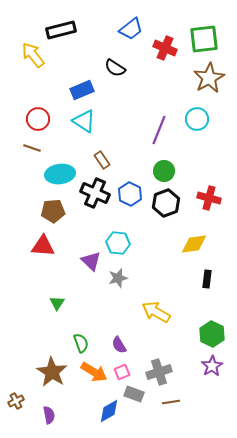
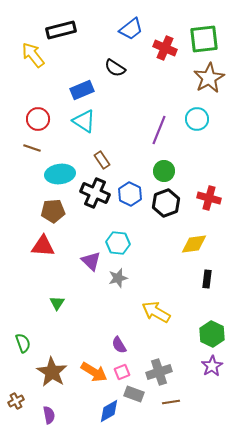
green semicircle at (81, 343): moved 58 px left
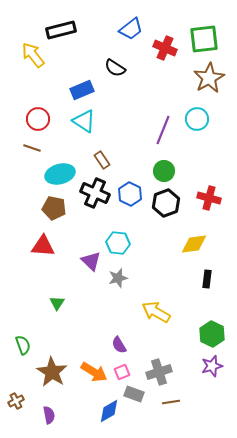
purple line at (159, 130): moved 4 px right
cyan ellipse at (60, 174): rotated 8 degrees counterclockwise
brown pentagon at (53, 211): moved 1 px right, 3 px up; rotated 15 degrees clockwise
green semicircle at (23, 343): moved 2 px down
purple star at (212, 366): rotated 15 degrees clockwise
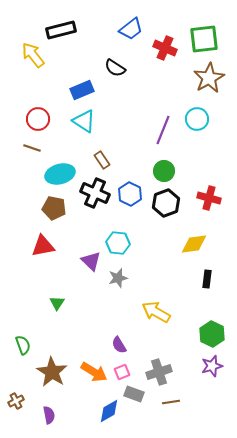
red triangle at (43, 246): rotated 15 degrees counterclockwise
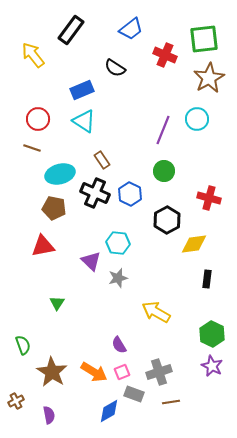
black rectangle at (61, 30): moved 10 px right; rotated 40 degrees counterclockwise
red cross at (165, 48): moved 7 px down
black hexagon at (166, 203): moved 1 px right, 17 px down; rotated 8 degrees counterclockwise
purple star at (212, 366): rotated 30 degrees counterclockwise
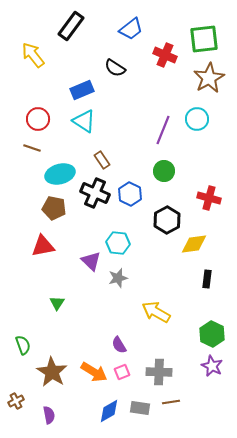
black rectangle at (71, 30): moved 4 px up
gray cross at (159, 372): rotated 20 degrees clockwise
gray rectangle at (134, 394): moved 6 px right, 14 px down; rotated 12 degrees counterclockwise
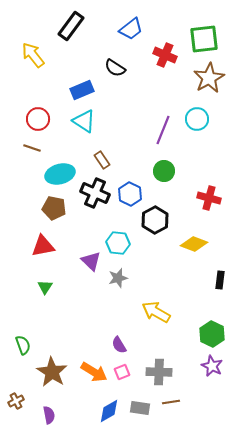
black hexagon at (167, 220): moved 12 px left
yellow diamond at (194, 244): rotated 28 degrees clockwise
black rectangle at (207, 279): moved 13 px right, 1 px down
green triangle at (57, 303): moved 12 px left, 16 px up
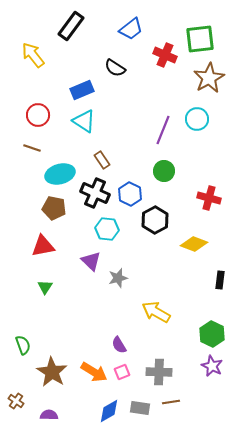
green square at (204, 39): moved 4 px left
red circle at (38, 119): moved 4 px up
cyan hexagon at (118, 243): moved 11 px left, 14 px up
brown cross at (16, 401): rotated 28 degrees counterclockwise
purple semicircle at (49, 415): rotated 78 degrees counterclockwise
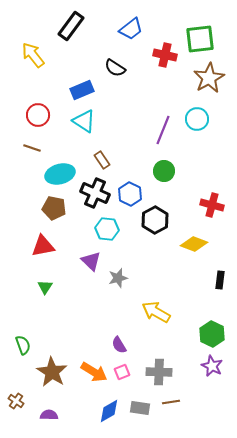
red cross at (165, 55): rotated 10 degrees counterclockwise
red cross at (209, 198): moved 3 px right, 7 px down
